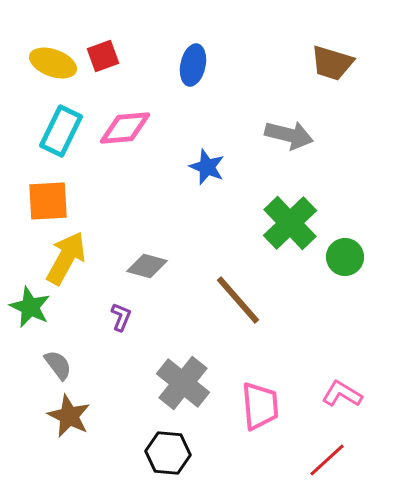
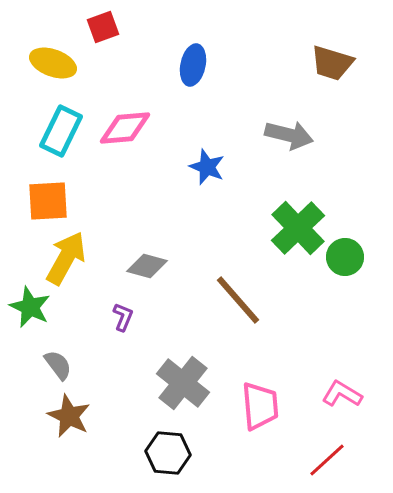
red square: moved 29 px up
green cross: moved 8 px right, 5 px down
purple L-shape: moved 2 px right
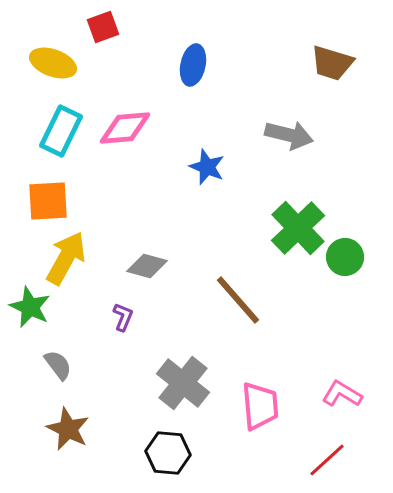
brown star: moved 1 px left, 13 px down
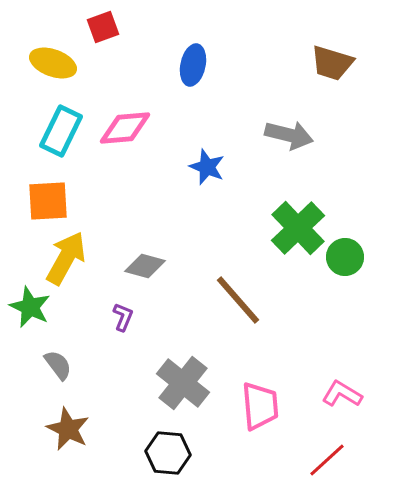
gray diamond: moved 2 px left
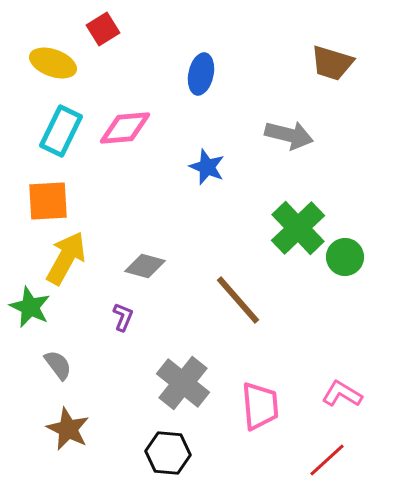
red square: moved 2 px down; rotated 12 degrees counterclockwise
blue ellipse: moved 8 px right, 9 px down
